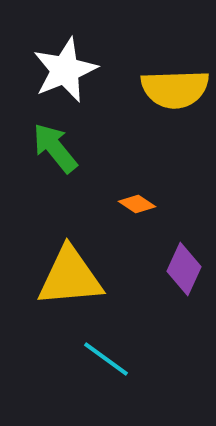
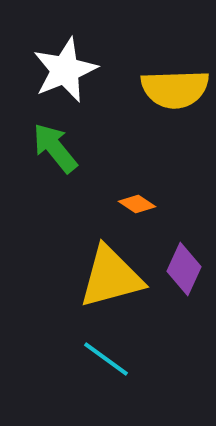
yellow triangle: moved 41 px right; rotated 10 degrees counterclockwise
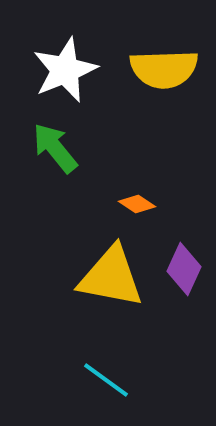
yellow semicircle: moved 11 px left, 20 px up
yellow triangle: rotated 26 degrees clockwise
cyan line: moved 21 px down
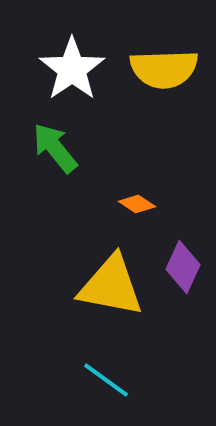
white star: moved 7 px right, 1 px up; rotated 12 degrees counterclockwise
purple diamond: moved 1 px left, 2 px up
yellow triangle: moved 9 px down
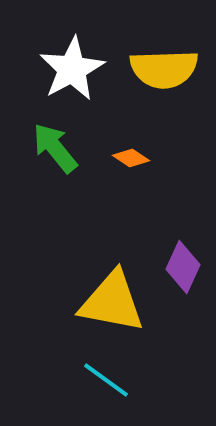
white star: rotated 6 degrees clockwise
orange diamond: moved 6 px left, 46 px up
yellow triangle: moved 1 px right, 16 px down
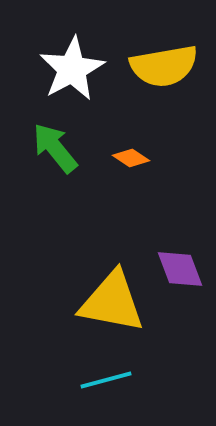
yellow semicircle: moved 3 px up; rotated 8 degrees counterclockwise
purple diamond: moved 3 px left, 2 px down; rotated 45 degrees counterclockwise
cyan line: rotated 51 degrees counterclockwise
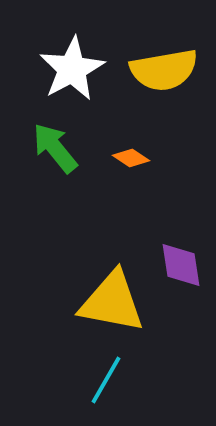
yellow semicircle: moved 4 px down
purple diamond: moved 1 px right, 4 px up; rotated 12 degrees clockwise
cyan line: rotated 45 degrees counterclockwise
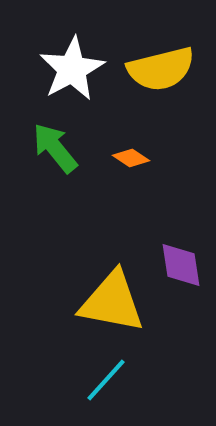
yellow semicircle: moved 3 px left, 1 px up; rotated 4 degrees counterclockwise
cyan line: rotated 12 degrees clockwise
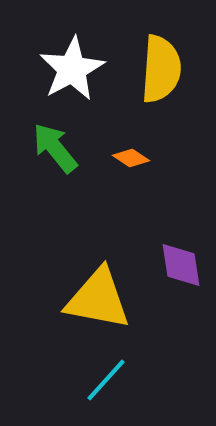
yellow semicircle: rotated 72 degrees counterclockwise
yellow triangle: moved 14 px left, 3 px up
